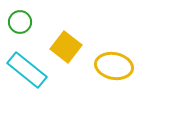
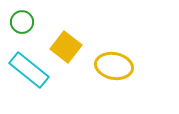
green circle: moved 2 px right
cyan rectangle: moved 2 px right
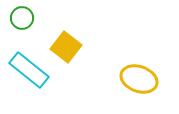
green circle: moved 4 px up
yellow ellipse: moved 25 px right, 13 px down; rotated 9 degrees clockwise
